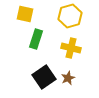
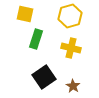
brown star: moved 5 px right, 8 px down; rotated 16 degrees counterclockwise
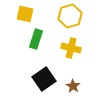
black square: moved 2 px down
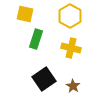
yellow hexagon: rotated 15 degrees counterclockwise
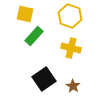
yellow hexagon: rotated 10 degrees counterclockwise
green rectangle: moved 2 px left, 3 px up; rotated 24 degrees clockwise
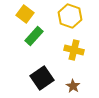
yellow square: rotated 24 degrees clockwise
yellow cross: moved 3 px right, 2 px down
black square: moved 2 px left, 1 px up
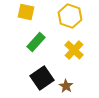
yellow square: moved 1 px right, 2 px up; rotated 24 degrees counterclockwise
green rectangle: moved 2 px right, 6 px down
yellow cross: rotated 30 degrees clockwise
brown star: moved 7 px left
